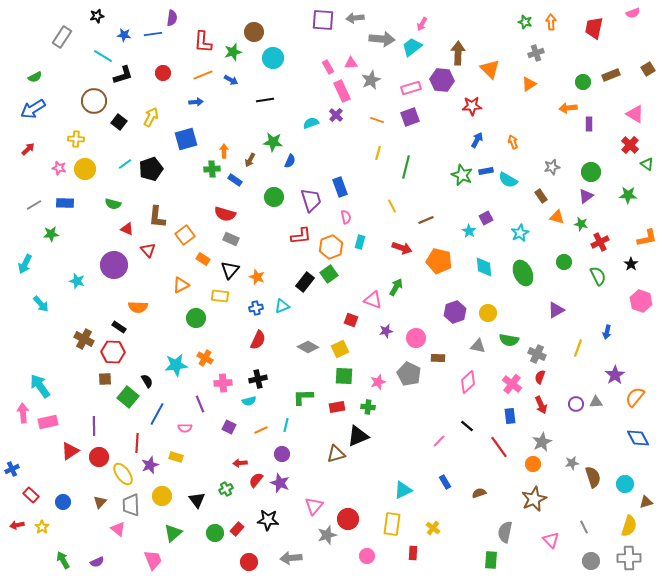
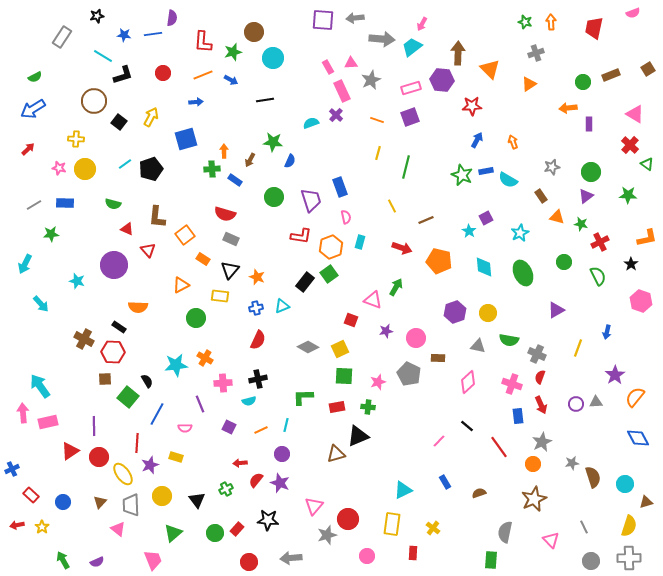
red L-shape at (301, 236): rotated 15 degrees clockwise
pink cross at (512, 384): rotated 18 degrees counterclockwise
blue rectangle at (510, 416): moved 8 px right
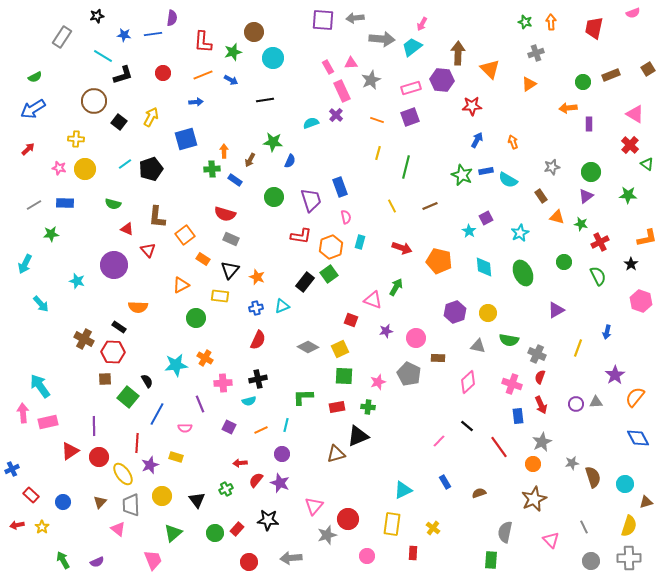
brown line at (426, 220): moved 4 px right, 14 px up
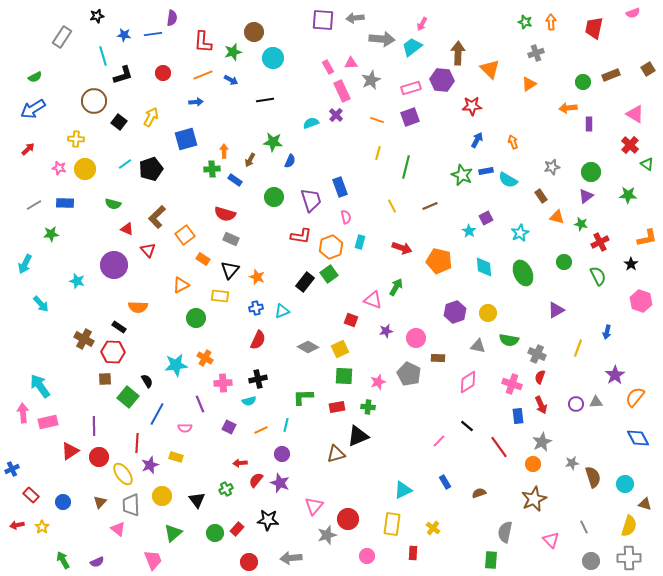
cyan line at (103, 56): rotated 42 degrees clockwise
brown L-shape at (157, 217): rotated 40 degrees clockwise
cyan triangle at (282, 306): moved 5 px down
pink diamond at (468, 382): rotated 10 degrees clockwise
brown triangle at (646, 502): moved 1 px left, 2 px down; rotated 32 degrees clockwise
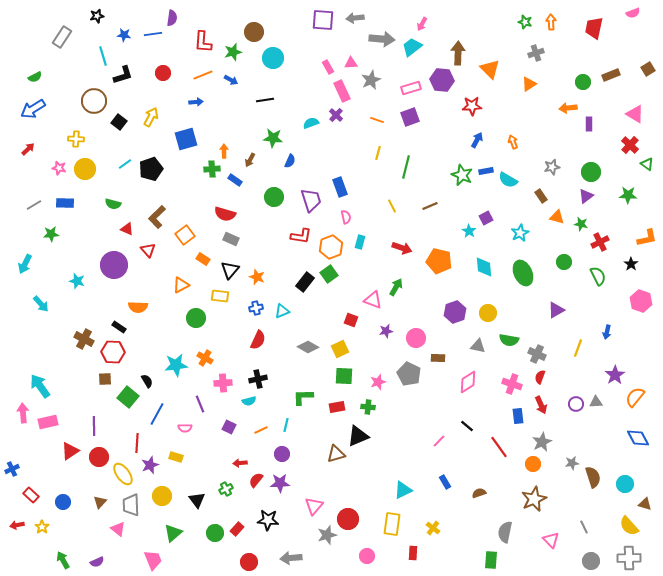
green star at (273, 142): moved 4 px up
purple star at (280, 483): rotated 24 degrees counterclockwise
yellow semicircle at (629, 526): rotated 120 degrees clockwise
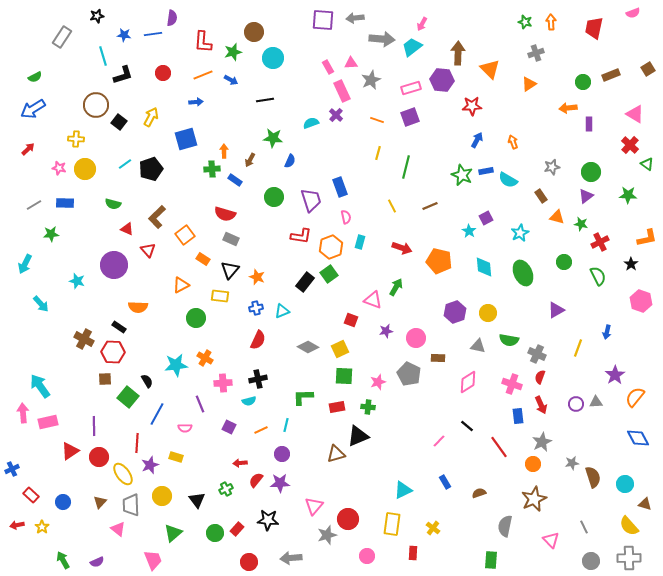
brown circle at (94, 101): moved 2 px right, 4 px down
gray semicircle at (505, 532): moved 6 px up
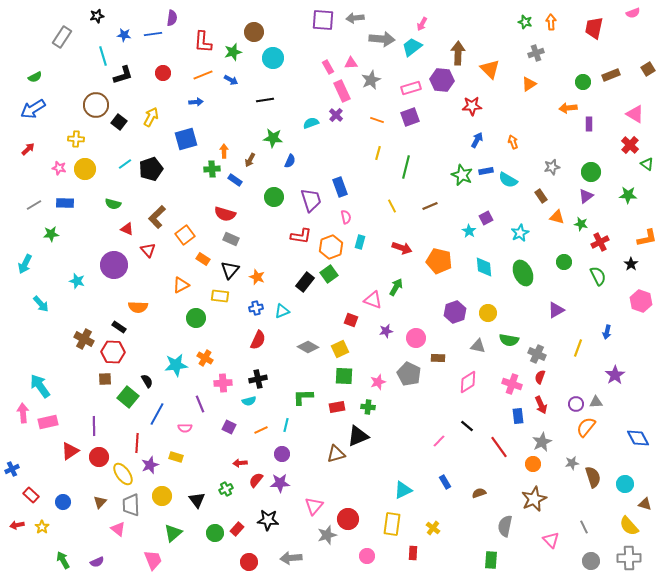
orange semicircle at (635, 397): moved 49 px left, 30 px down
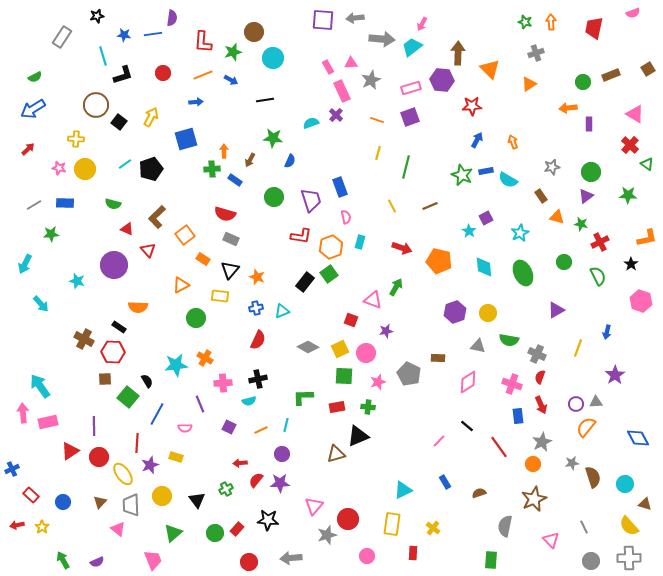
pink circle at (416, 338): moved 50 px left, 15 px down
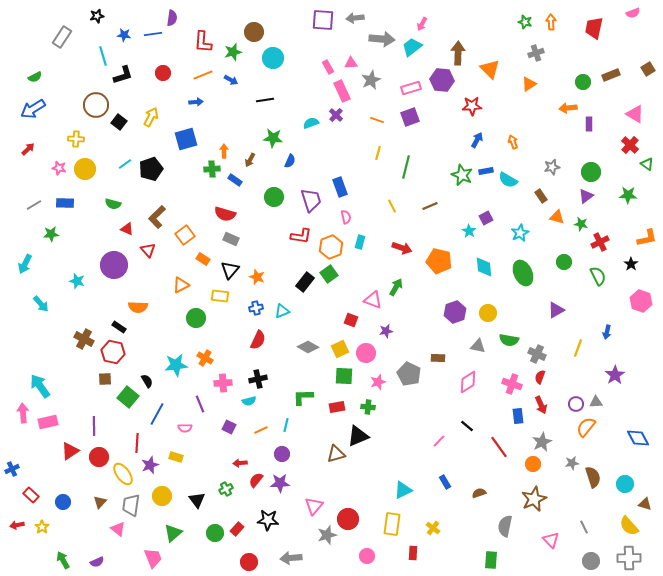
red hexagon at (113, 352): rotated 10 degrees clockwise
gray trapezoid at (131, 505): rotated 10 degrees clockwise
pink trapezoid at (153, 560): moved 2 px up
